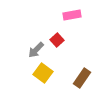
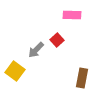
pink rectangle: rotated 12 degrees clockwise
yellow square: moved 28 px left, 2 px up
brown rectangle: rotated 24 degrees counterclockwise
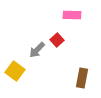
gray arrow: moved 1 px right
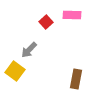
red square: moved 11 px left, 18 px up
gray arrow: moved 8 px left
brown rectangle: moved 6 px left, 1 px down
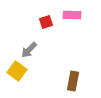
red square: rotated 24 degrees clockwise
yellow square: moved 2 px right
brown rectangle: moved 3 px left, 2 px down
